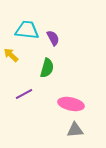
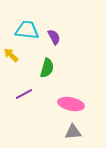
purple semicircle: moved 1 px right, 1 px up
gray triangle: moved 2 px left, 2 px down
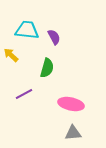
gray triangle: moved 1 px down
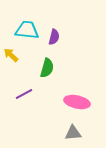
purple semicircle: rotated 42 degrees clockwise
pink ellipse: moved 6 px right, 2 px up
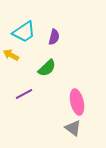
cyan trapezoid: moved 3 px left, 2 px down; rotated 140 degrees clockwise
yellow arrow: rotated 14 degrees counterclockwise
green semicircle: rotated 30 degrees clockwise
pink ellipse: rotated 65 degrees clockwise
gray triangle: moved 5 px up; rotated 42 degrees clockwise
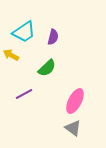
purple semicircle: moved 1 px left
pink ellipse: moved 2 px left, 1 px up; rotated 40 degrees clockwise
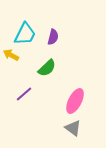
cyan trapezoid: moved 1 px right, 2 px down; rotated 30 degrees counterclockwise
purple line: rotated 12 degrees counterclockwise
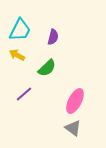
cyan trapezoid: moved 5 px left, 4 px up
yellow arrow: moved 6 px right
